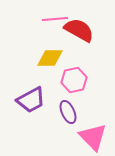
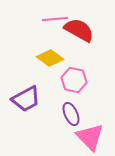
yellow diamond: rotated 36 degrees clockwise
pink hexagon: rotated 25 degrees clockwise
purple trapezoid: moved 5 px left, 1 px up
purple ellipse: moved 3 px right, 2 px down
pink triangle: moved 3 px left
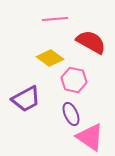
red semicircle: moved 12 px right, 12 px down
pink triangle: rotated 12 degrees counterclockwise
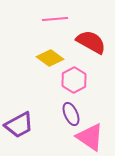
pink hexagon: rotated 20 degrees clockwise
purple trapezoid: moved 7 px left, 26 px down
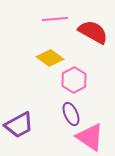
red semicircle: moved 2 px right, 10 px up
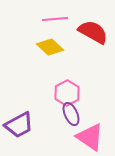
yellow diamond: moved 11 px up; rotated 8 degrees clockwise
pink hexagon: moved 7 px left, 13 px down
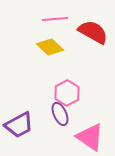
purple ellipse: moved 11 px left
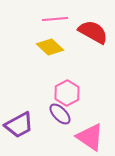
purple ellipse: rotated 20 degrees counterclockwise
